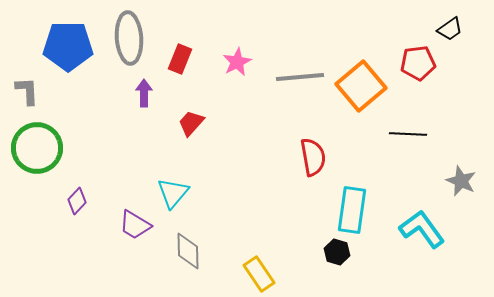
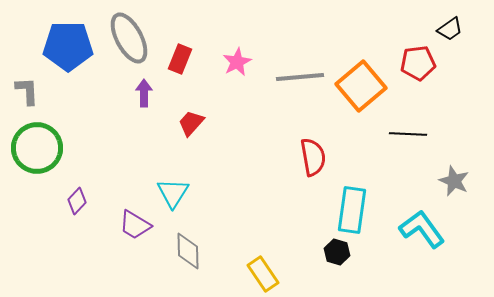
gray ellipse: rotated 24 degrees counterclockwise
gray star: moved 7 px left
cyan triangle: rotated 8 degrees counterclockwise
yellow rectangle: moved 4 px right
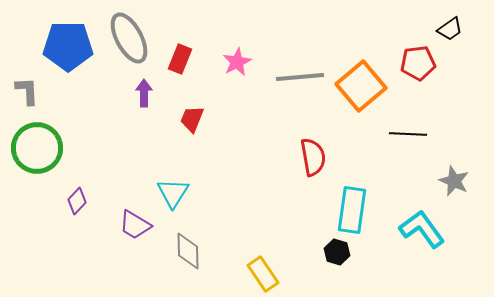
red trapezoid: moved 1 px right, 4 px up; rotated 20 degrees counterclockwise
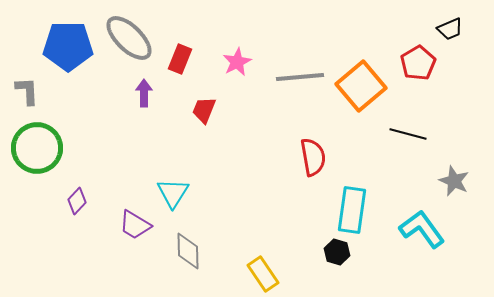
black trapezoid: rotated 12 degrees clockwise
gray ellipse: rotated 18 degrees counterclockwise
red pentagon: rotated 24 degrees counterclockwise
red trapezoid: moved 12 px right, 9 px up
black line: rotated 12 degrees clockwise
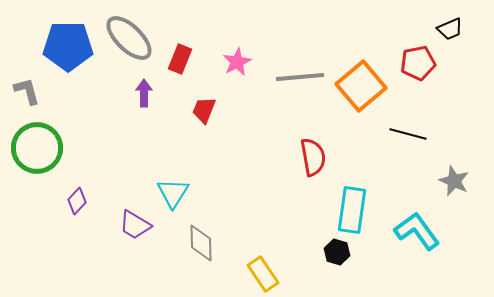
red pentagon: rotated 20 degrees clockwise
gray L-shape: rotated 12 degrees counterclockwise
cyan L-shape: moved 5 px left, 2 px down
gray diamond: moved 13 px right, 8 px up
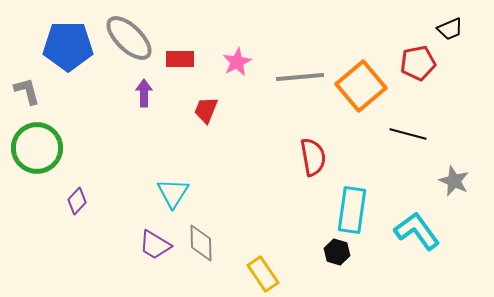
red rectangle: rotated 68 degrees clockwise
red trapezoid: moved 2 px right
purple trapezoid: moved 20 px right, 20 px down
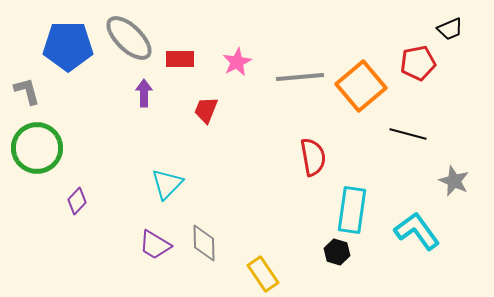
cyan triangle: moved 6 px left, 9 px up; rotated 12 degrees clockwise
gray diamond: moved 3 px right
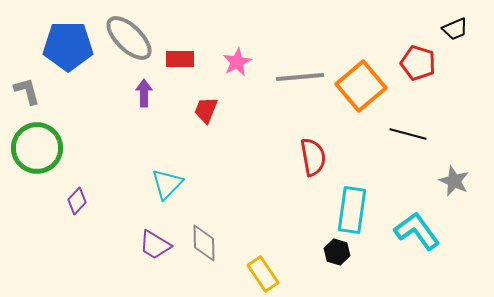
black trapezoid: moved 5 px right
red pentagon: rotated 28 degrees clockwise
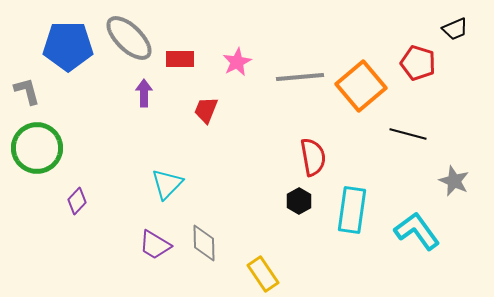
black hexagon: moved 38 px left, 51 px up; rotated 15 degrees clockwise
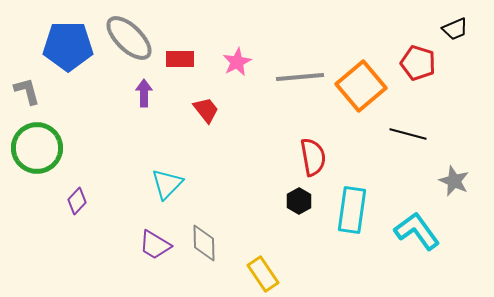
red trapezoid: rotated 120 degrees clockwise
